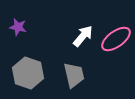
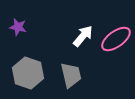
gray trapezoid: moved 3 px left
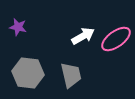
white arrow: rotated 20 degrees clockwise
gray hexagon: rotated 12 degrees counterclockwise
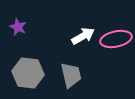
purple star: rotated 12 degrees clockwise
pink ellipse: rotated 24 degrees clockwise
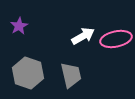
purple star: moved 1 px right, 1 px up; rotated 18 degrees clockwise
gray hexagon: rotated 12 degrees clockwise
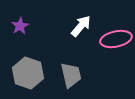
purple star: moved 1 px right
white arrow: moved 2 px left, 10 px up; rotated 20 degrees counterclockwise
